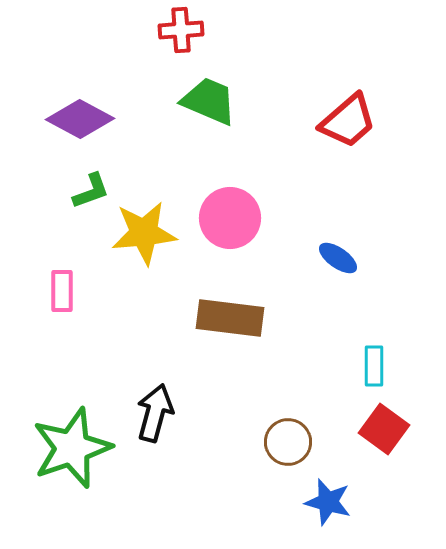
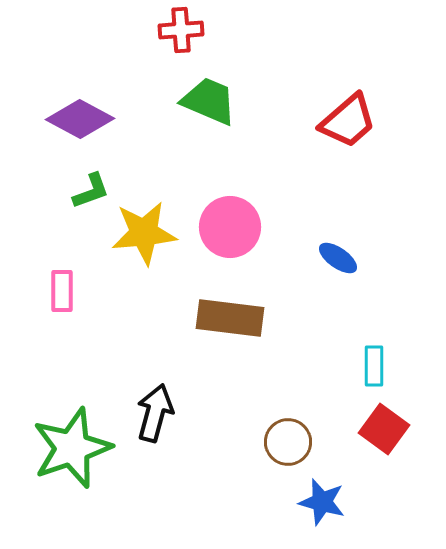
pink circle: moved 9 px down
blue star: moved 6 px left
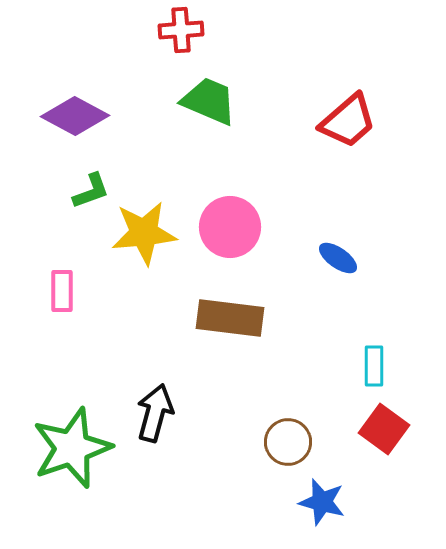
purple diamond: moved 5 px left, 3 px up
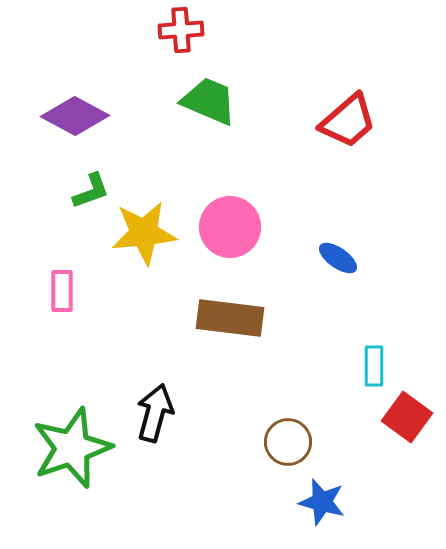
red square: moved 23 px right, 12 px up
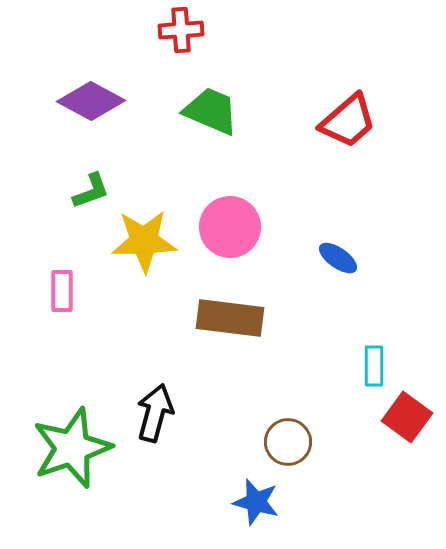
green trapezoid: moved 2 px right, 10 px down
purple diamond: moved 16 px right, 15 px up
yellow star: moved 8 px down; rotated 4 degrees clockwise
blue star: moved 66 px left
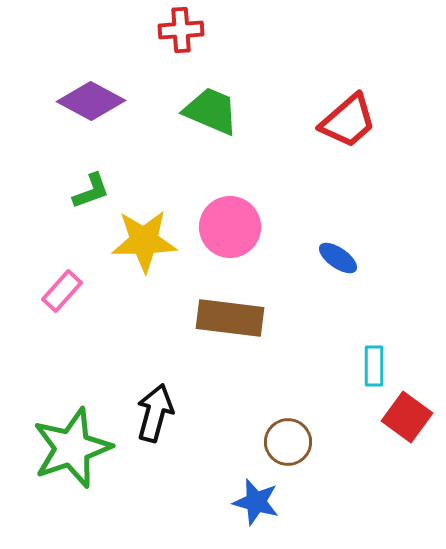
pink rectangle: rotated 42 degrees clockwise
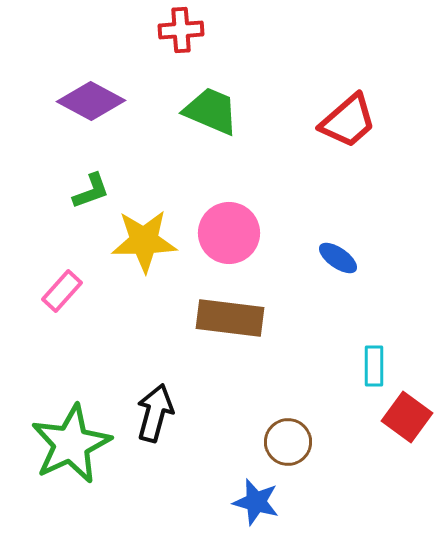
pink circle: moved 1 px left, 6 px down
green star: moved 1 px left, 4 px up; rotated 6 degrees counterclockwise
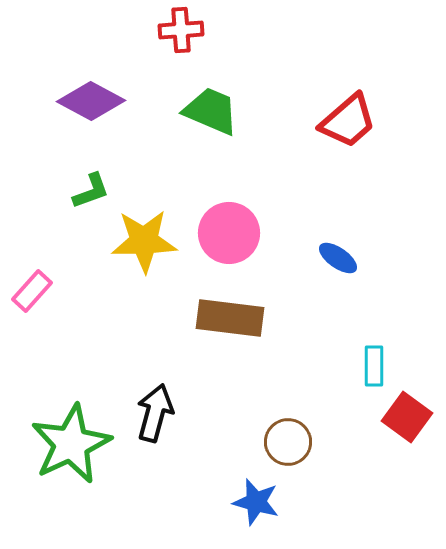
pink rectangle: moved 30 px left
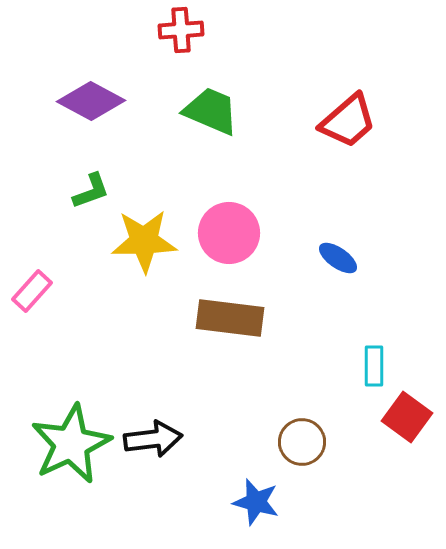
black arrow: moved 2 px left, 26 px down; rotated 68 degrees clockwise
brown circle: moved 14 px right
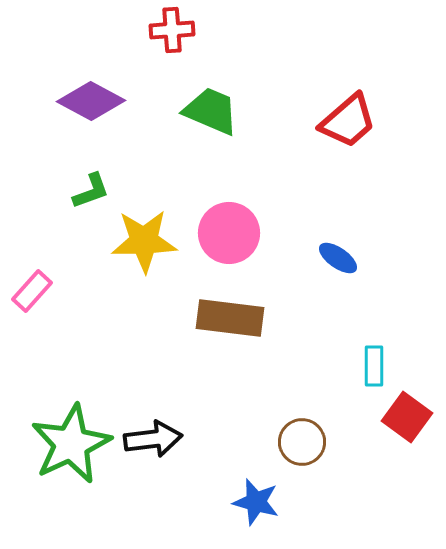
red cross: moved 9 px left
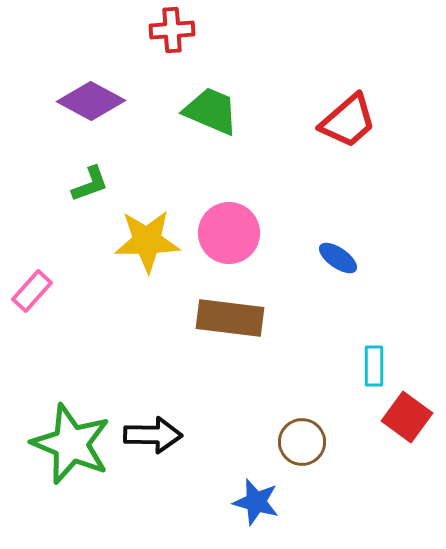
green L-shape: moved 1 px left, 7 px up
yellow star: moved 3 px right
black arrow: moved 4 px up; rotated 8 degrees clockwise
green star: rotated 24 degrees counterclockwise
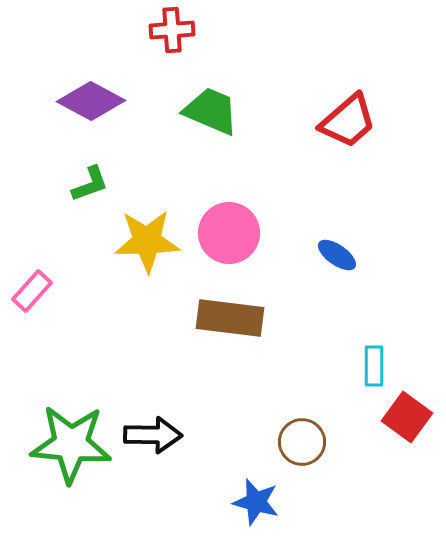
blue ellipse: moved 1 px left, 3 px up
green star: rotated 18 degrees counterclockwise
